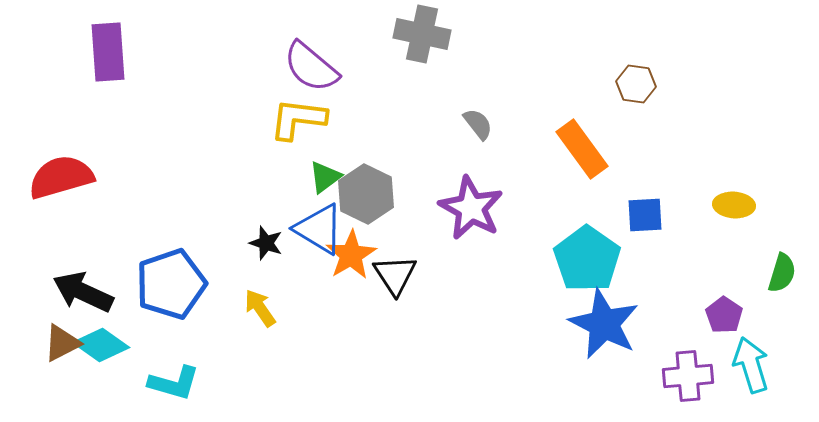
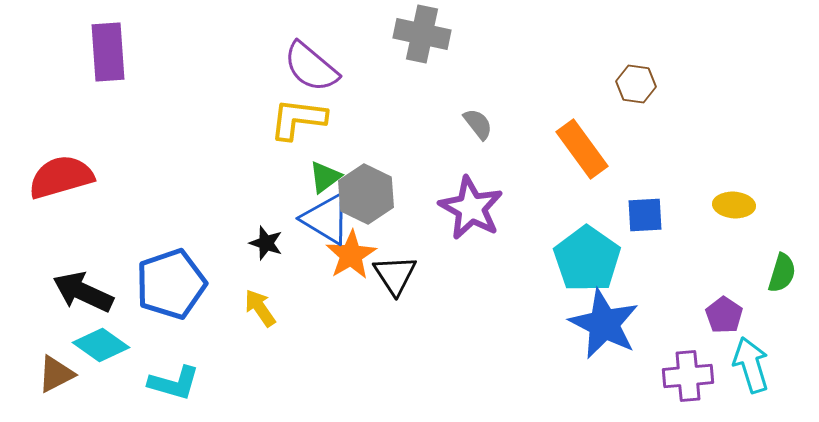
blue triangle: moved 7 px right, 10 px up
brown triangle: moved 6 px left, 31 px down
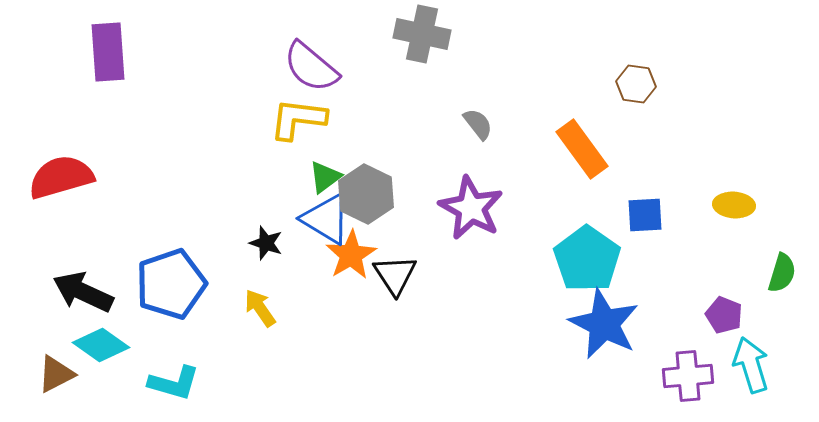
purple pentagon: rotated 12 degrees counterclockwise
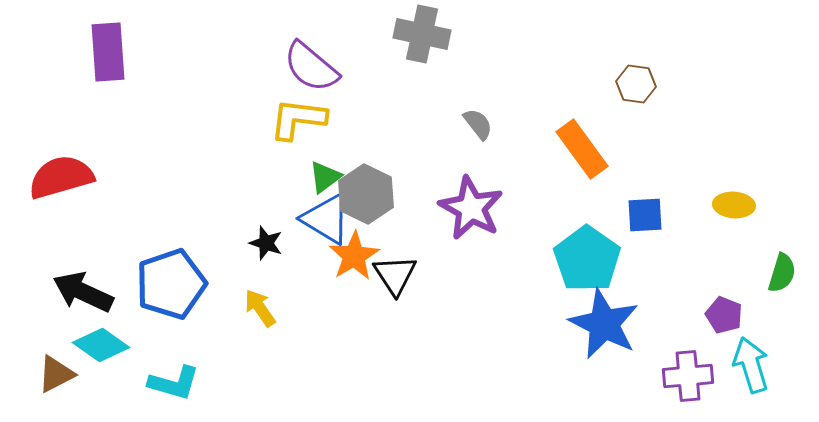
orange star: moved 3 px right, 1 px down
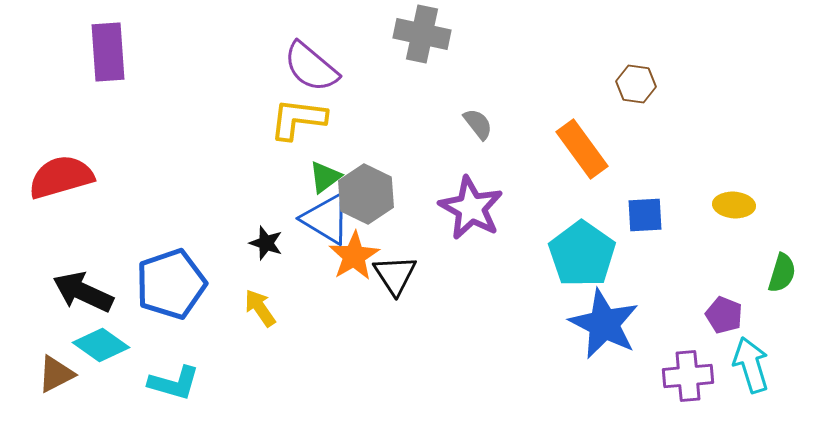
cyan pentagon: moved 5 px left, 5 px up
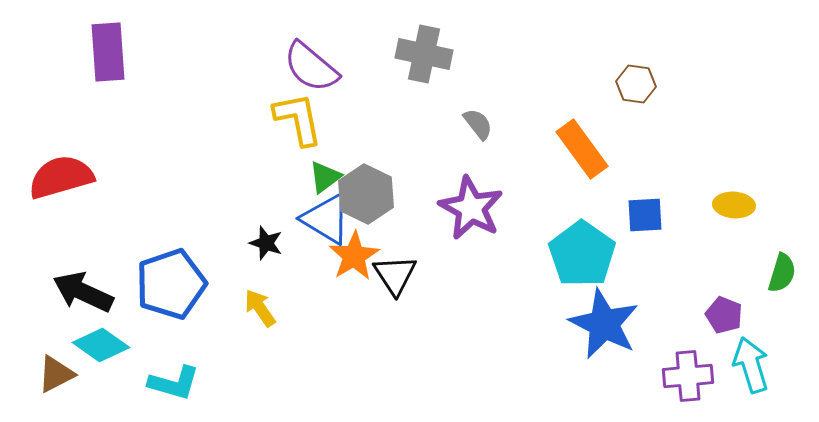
gray cross: moved 2 px right, 20 px down
yellow L-shape: rotated 72 degrees clockwise
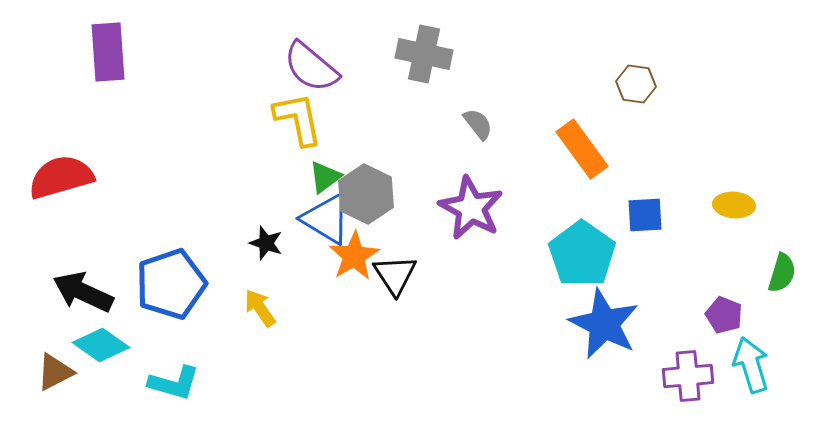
brown triangle: moved 1 px left, 2 px up
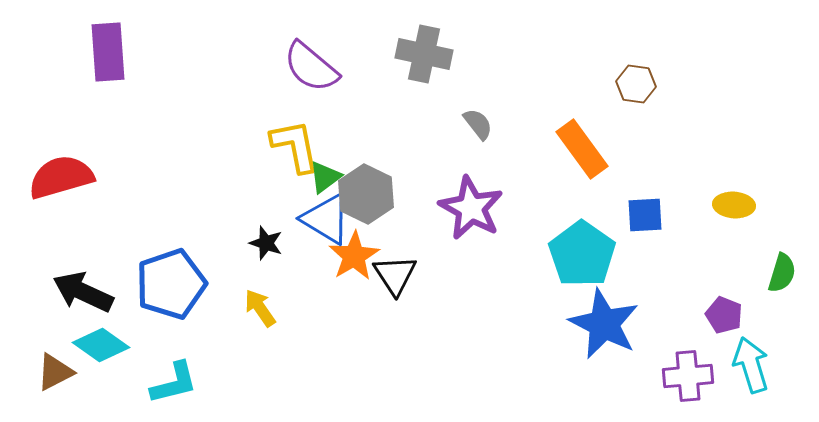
yellow L-shape: moved 3 px left, 27 px down
cyan L-shape: rotated 30 degrees counterclockwise
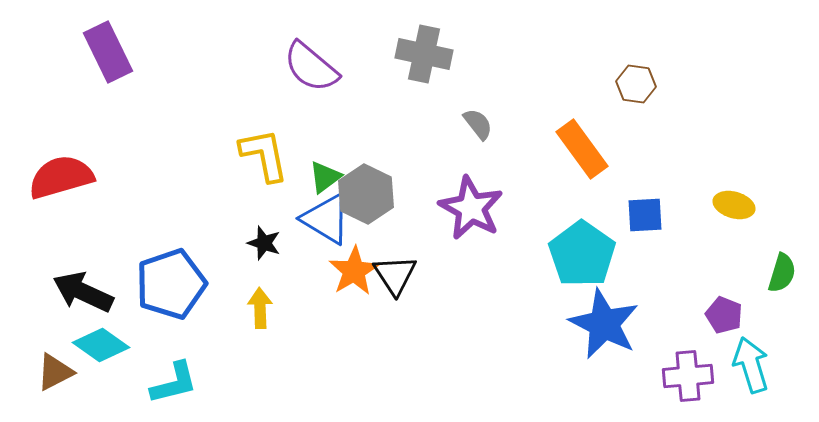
purple rectangle: rotated 22 degrees counterclockwise
yellow L-shape: moved 31 px left, 9 px down
yellow ellipse: rotated 12 degrees clockwise
black star: moved 2 px left
orange star: moved 15 px down
yellow arrow: rotated 33 degrees clockwise
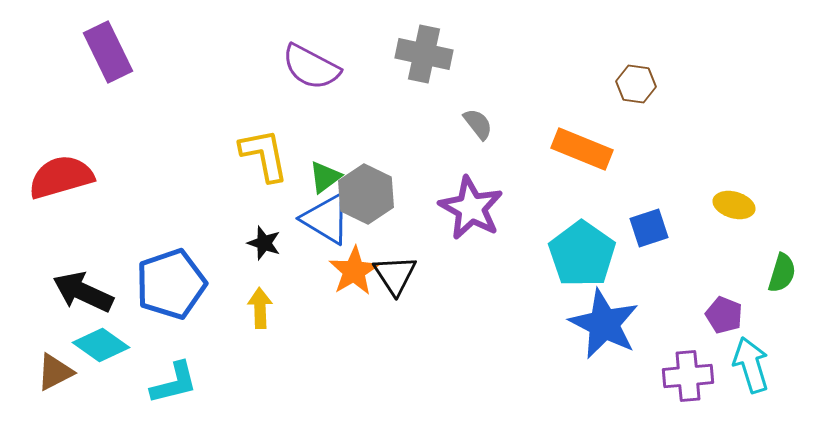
purple semicircle: rotated 12 degrees counterclockwise
orange rectangle: rotated 32 degrees counterclockwise
blue square: moved 4 px right, 13 px down; rotated 15 degrees counterclockwise
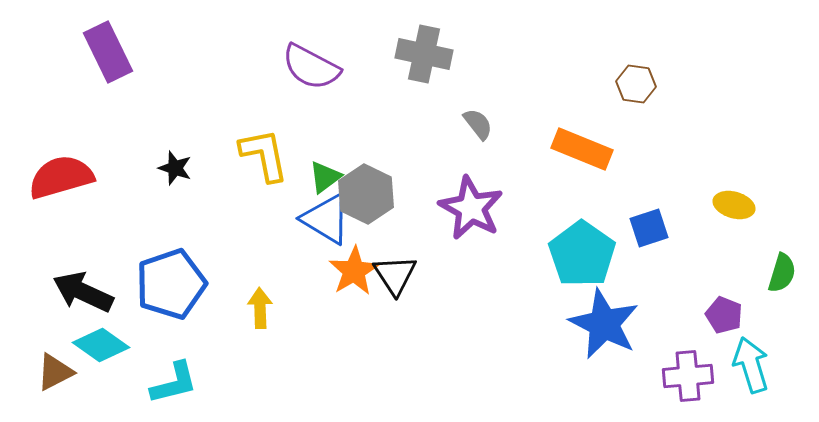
black star: moved 89 px left, 75 px up
